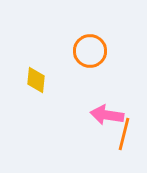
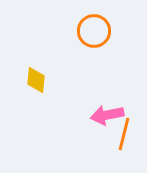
orange circle: moved 4 px right, 20 px up
pink arrow: rotated 20 degrees counterclockwise
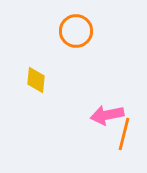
orange circle: moved 18 px left
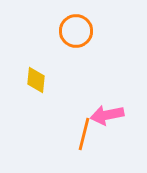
orange line: moved 40 px left
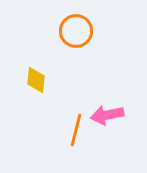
orange line: moved 8 px left, 4 px up
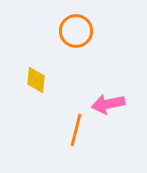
pink arrow: moved 1 px right, 11 px up
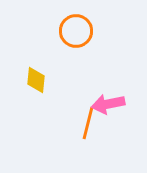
orange line: moved 12 px right, 7 px up
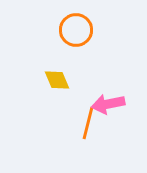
orange circle: moved 1 px up
yellow diamond: moved 21 px right; rotated 28 degrees counterclockwise
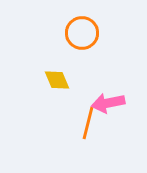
orange circle: moved 6 px right, 3 px down
pink arrow: moved 1 px up
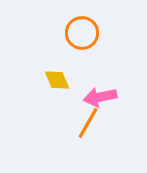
pink arrow: moved 8 px left, 6 px up
orange line: rotated 16 degrees clockwise
